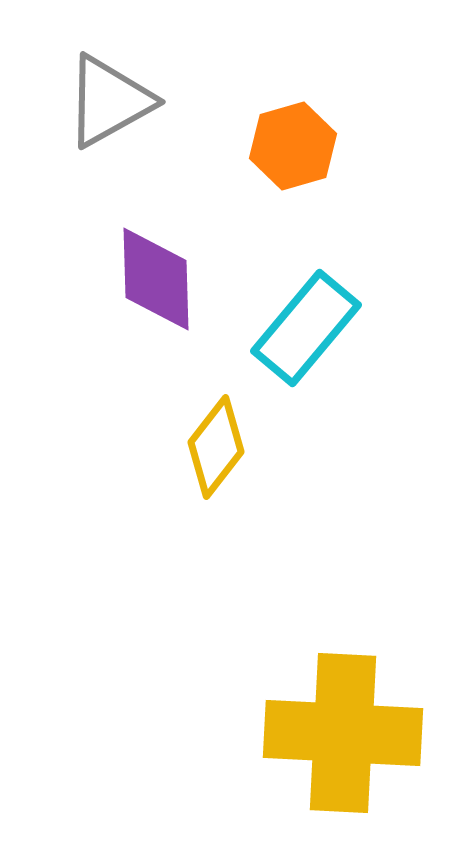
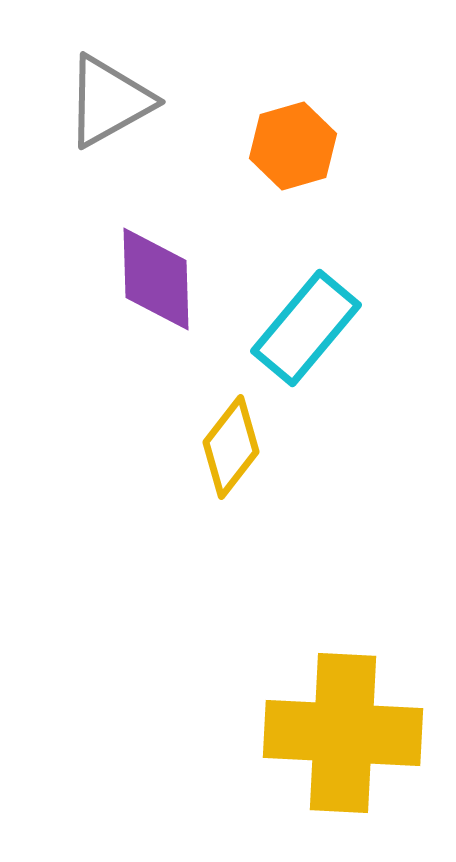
yellow diamond: moved 15 px right
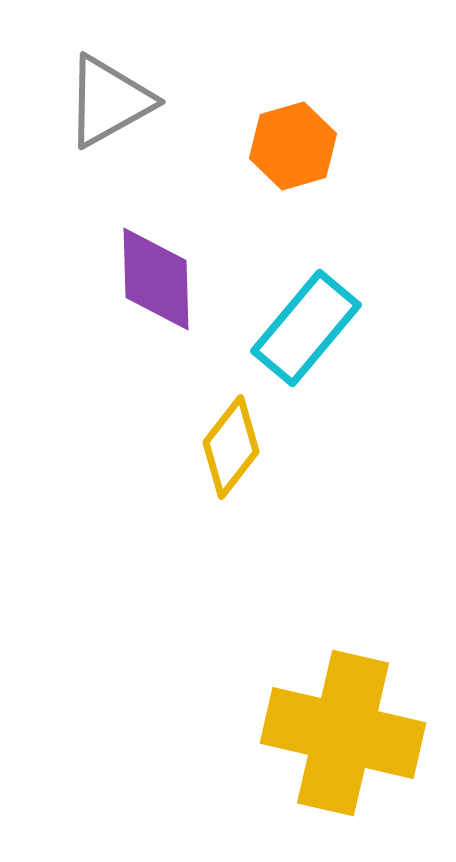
yellow cross: rotated 10 degrees clockwise
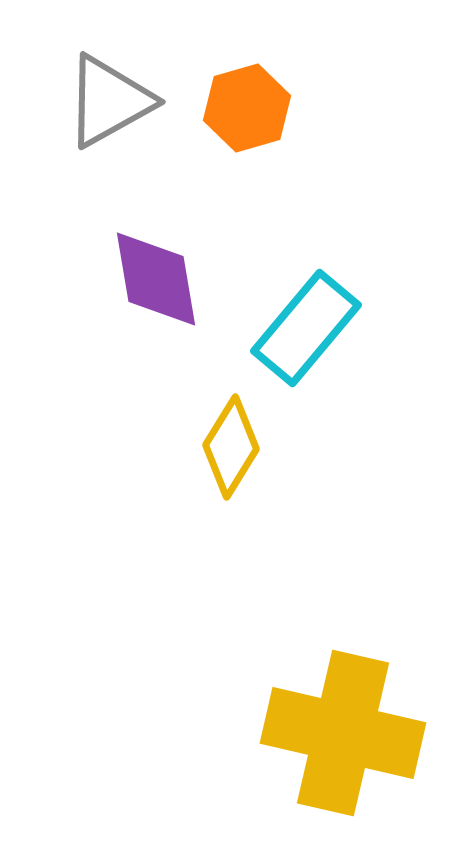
orange hexagon: moved 46 px left, 38 px up
purple diamond: rotated 8 degrees counterclockwise
yellow diamond: rotated 6 degrees counterclockwise
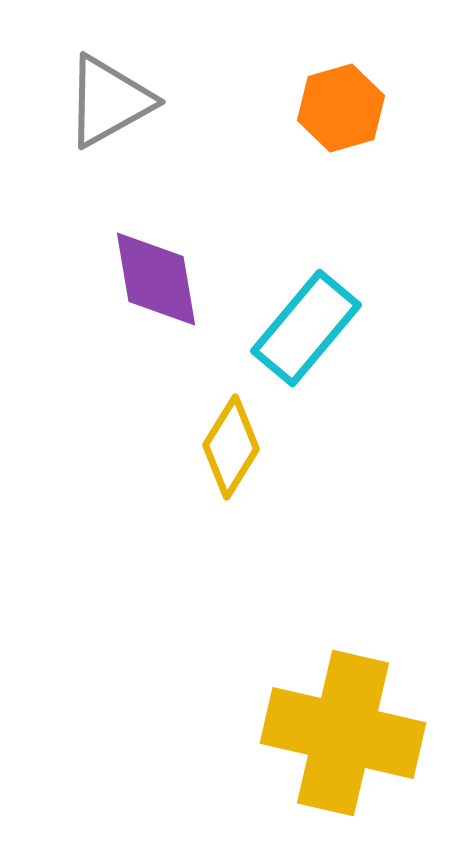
orange hexagon: moved 94 px right
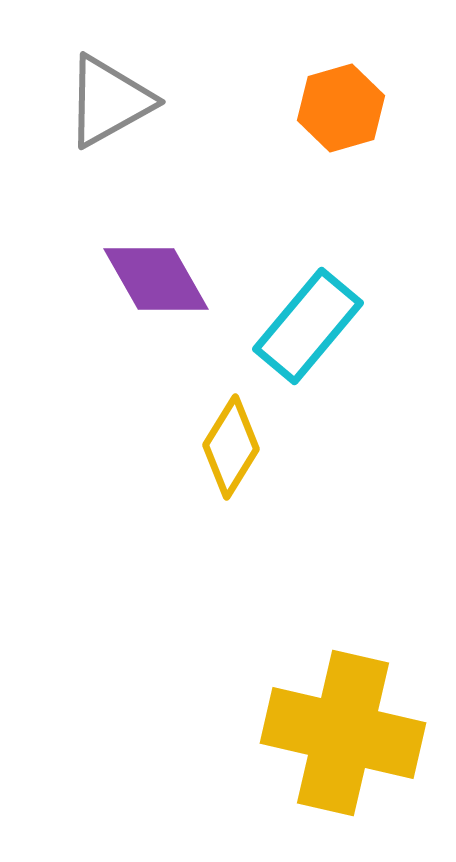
purple diamond: rotated 20 degrees counterclockwise
cyan rectangle: moved 2 px right, 2 px up
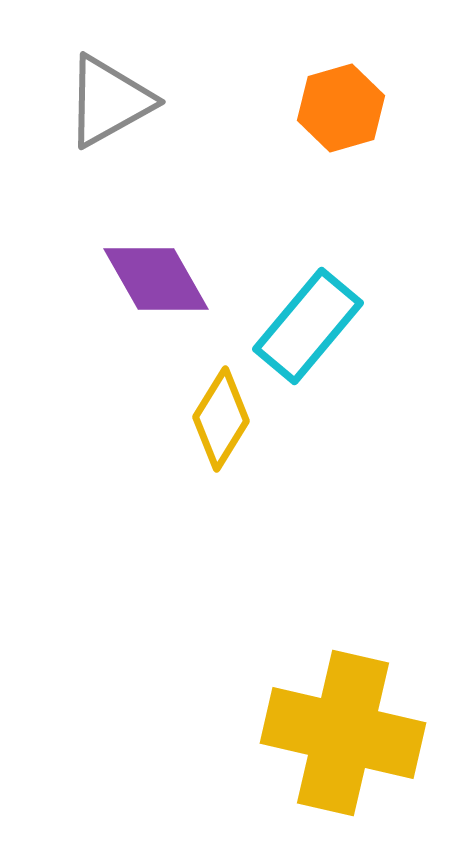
yellow diamond: moved 10 px left, 28 px up
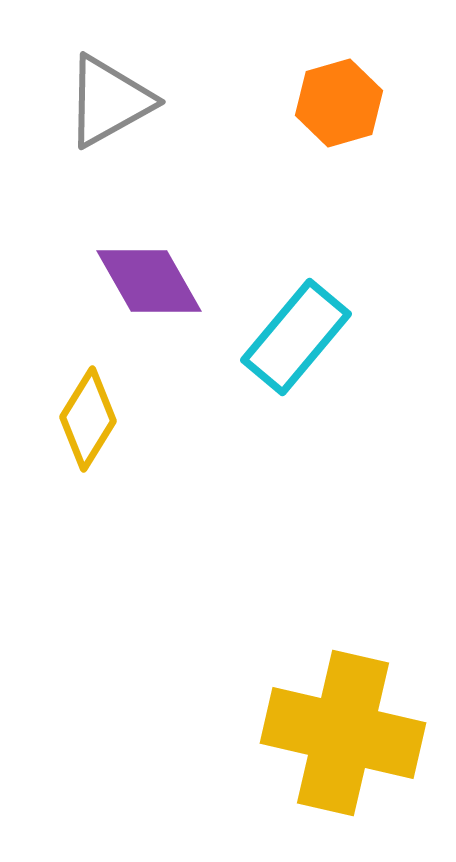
orange hexagon: moved 2 px left, 5 px up
purple diamond: moved 7 px left, 2 px down
cyan rectangle: moved 12 px left, 11 px down
yellow diamond: moved 133 px left
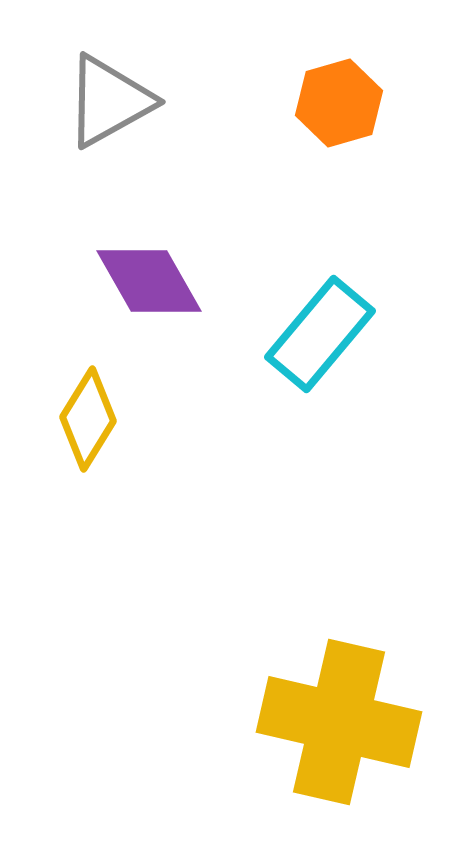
cyan rectangle: moved 24 px right, 3 px up
yellow cross: moved 4 px left, 11 px up
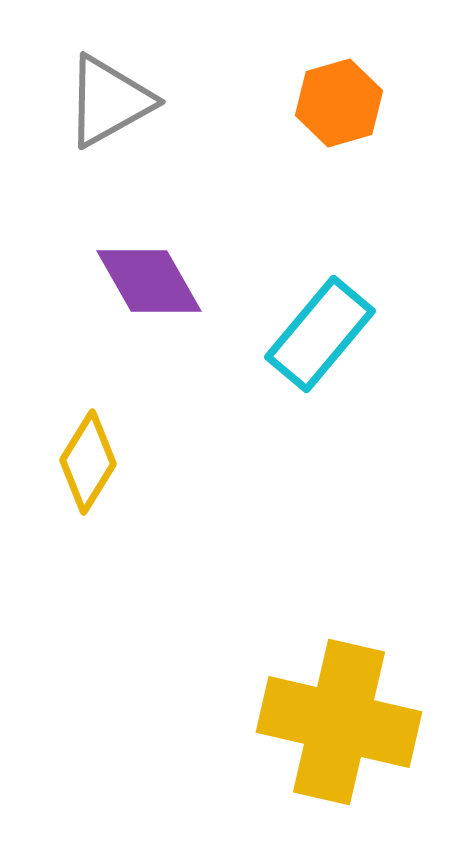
yellow diamond: moved 43 px down
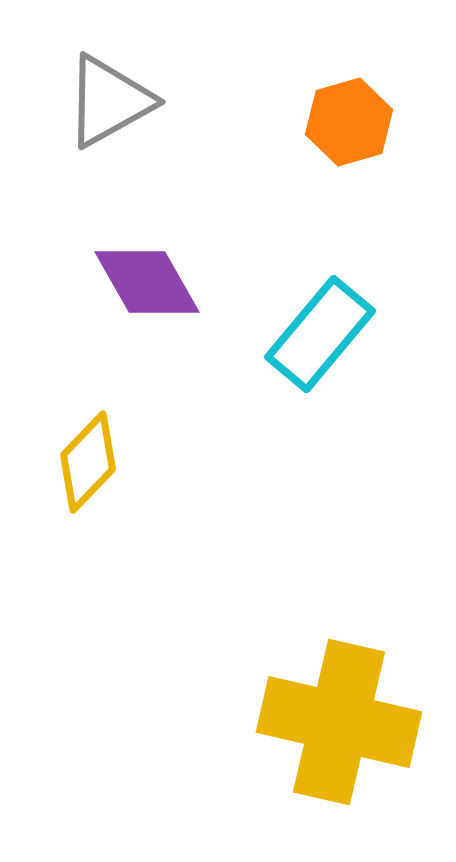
orange hexagon: moved 10 px right, 19 px down
purple diamond: moved 2 px left, 1 px down
yellow diamond: rotated 12 degrees clockwise
